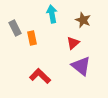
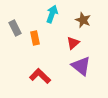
cyan arrow: rotated 30 degrees clockwise
orange rectangle: moved 3 px right
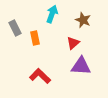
purple triangle: rotated 35 degrees counterclockwise
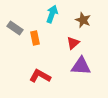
gray rectangle: rotated 28 degrees counterclockwise
red L-shape: rotated 15 degrees counterclockwise
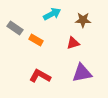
cyan arrow: rotated 42 degrees clockwise
brown star: rotated 21 degrees counterclockwise
orange rectangle: moved 1 px right, 2 px down; rotated 48 degrees counterclockwise
red triangle: rotated 24 degrees clockwise
purple triangle: moved 1 px right, 7 px down; rotated 15 degrees counterclockwise
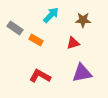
cyan arrow: moved 1 px left, 1 px down; rotated 18 degrees counterclockwise
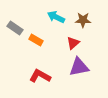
cyan arrow: moved 5 px right, 2 px down; rotated 108 degrees counterclockwise
red triangle: rotated 24 degrees counterclockwise
purple triangle: moved 3 px left, 6 px up
